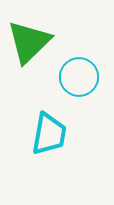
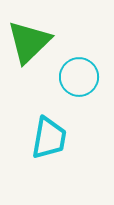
cyan trapezoid: moved 4 px down
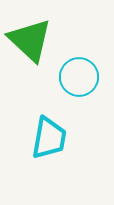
green triangle: moved 1 px right, 2 px up; rotated 33 degrees counterclockwise
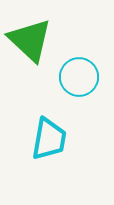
cyan trapezoid: moved 1 px down
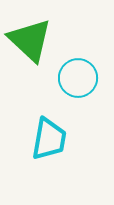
cyan circle: moved 1 px left, 1 px down
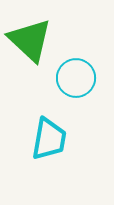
cyan circle: moved 2 px left
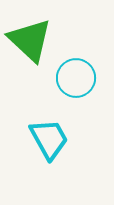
cyan trapezoid: rotated 39 degrees counterclockwise
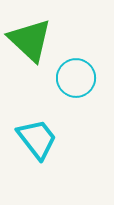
cyan trapezoid: moved 12 px left; rotated 9 degrees counterclockwise
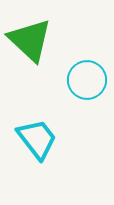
cyan circle: moved 11 px right, 2 px down
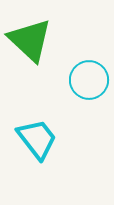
cyan circle: moved 2 px right
